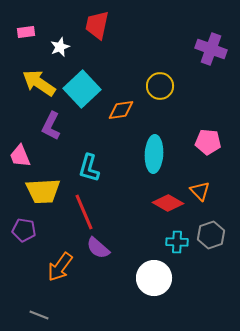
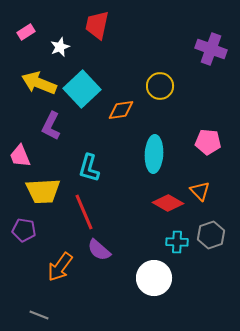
pink rectangle: rotated 24 degrees counterclockwise
yellow arrow: rotated 12 degrees counterclockwise
purple semicircle: moved 1 px right, 2 px down
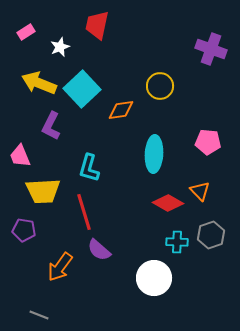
red line: rotated 6 degrees clockwise
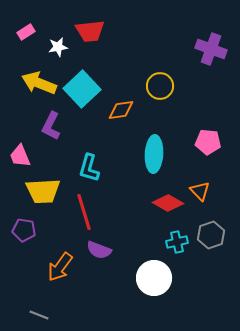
red trapezoid: moved 7 px left, 6 px down; rotated 108 degrees counterclockwise
white star: moved 2 px left; rotated 12 degrees clockwise
cyan cross: rotated 15 degrees counterclockwise
purple semicircle: rotated 20 degrees counterclockwise
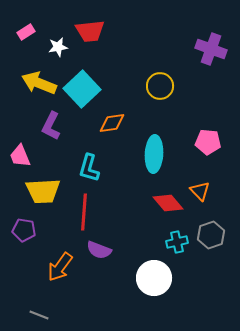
orange diamond: moved 9 px left, 13 px down
red diamond: rotated 20 degrees clockwise
red line: rotated 21 degrees clockwise
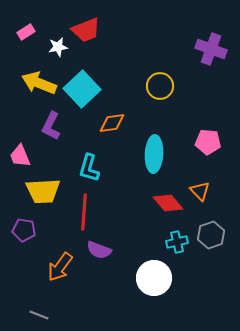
red trapezoid: moved 4 px left, 1 px up; rotated 16 degrees counterclockwise
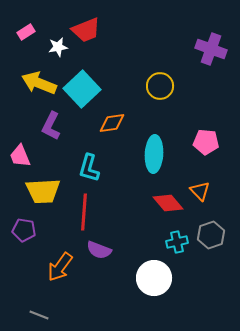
pink pentagon: moved 2 px left
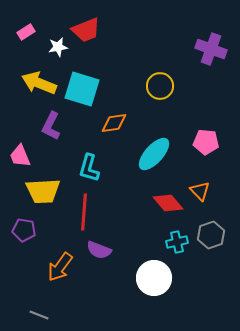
cyan square: rotated 30 degrees counterclockwise
orange diamond: moved 2 px right
cyan ellipse: rotated 39 degrees clockwise
